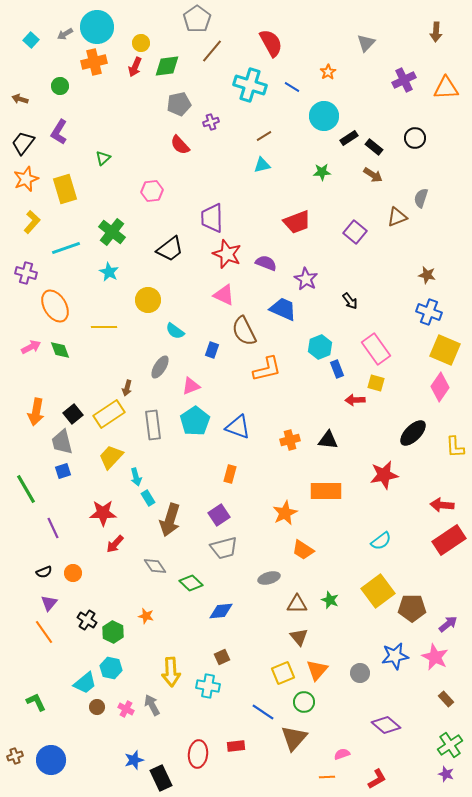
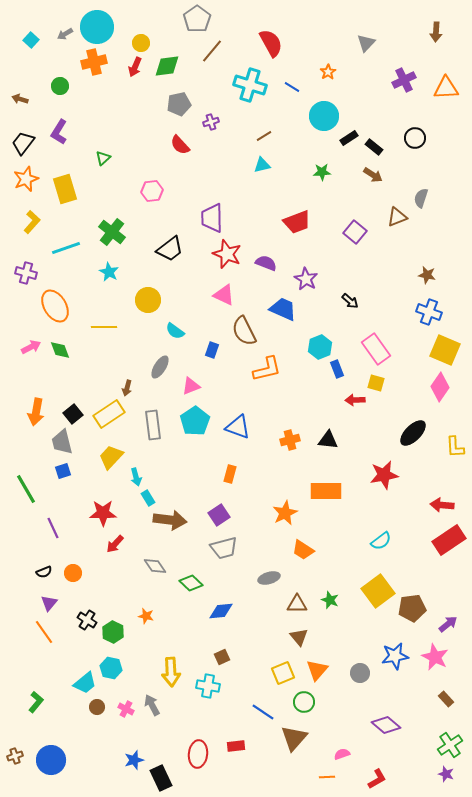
black arrow at (350, 301): rotated 12 degrees counterclockwise
brown arrow at (170, 520): rotated 100 degrees counterclockwise
brown pentagon at (412, 608): rotated 8 degrees counterclockwise
green L-shape at (36, 702): rotated 65 degrees clockwise
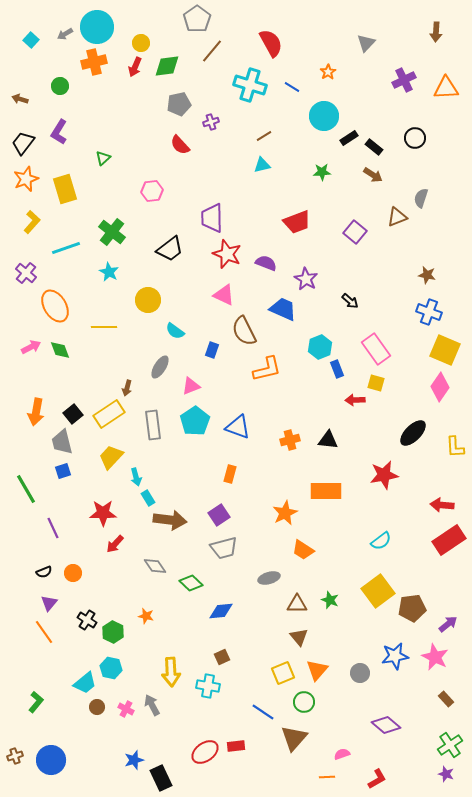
purple cross at (26, 273): rotated 25 degrees clockwise
red ellipse at (198, 754): moved 7 px right, 2 px up; rotated 48 degrees clockwise
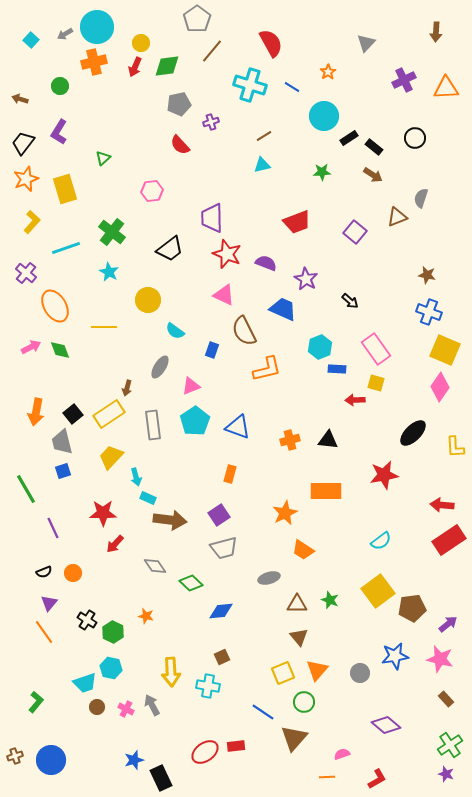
blue rectangle at (337, 369): rotated 66 degrees counterclockwise
cyan rectangle at (148, 498): rotated 35 degrees counterclockwise
pink star at (435, 657): moved 5 px right, 2 px down; rotated 12 degrees counterclockwise
cyan trapezoid at (85, 683): rotated 20 degrees clockwise
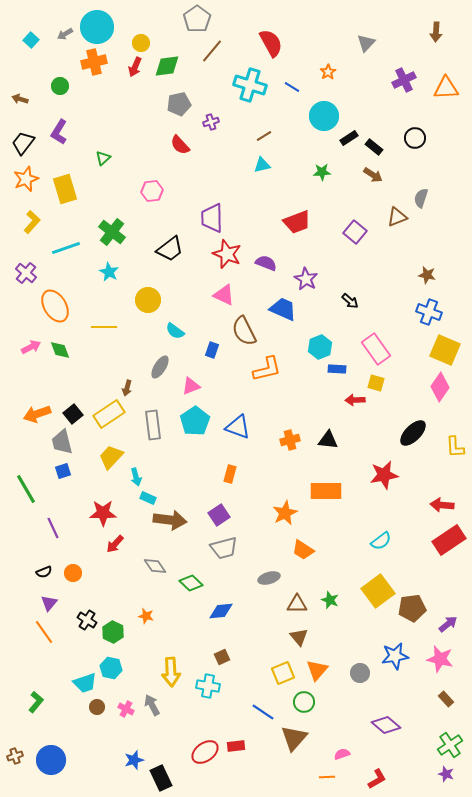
orange arrow at (36, 412): moved 1 px right, 2 px down; rotated 60 degrees clockwise
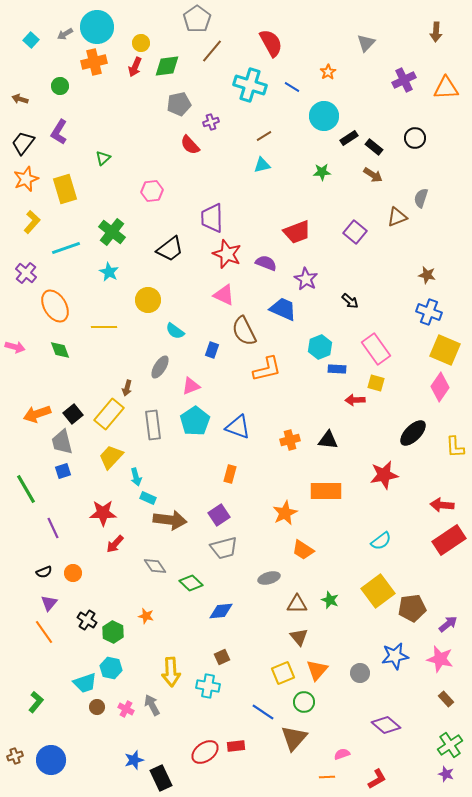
red semicircle at (180, 145): moved 10 px right
red trapezoid at (297, 222): moved 10 px down
pink arrow at (31, 347): moved 16 px left; rotated 42 degrees clockwise
yellow rectangle at (109, 414): rotated 16 degrees counterclockwise
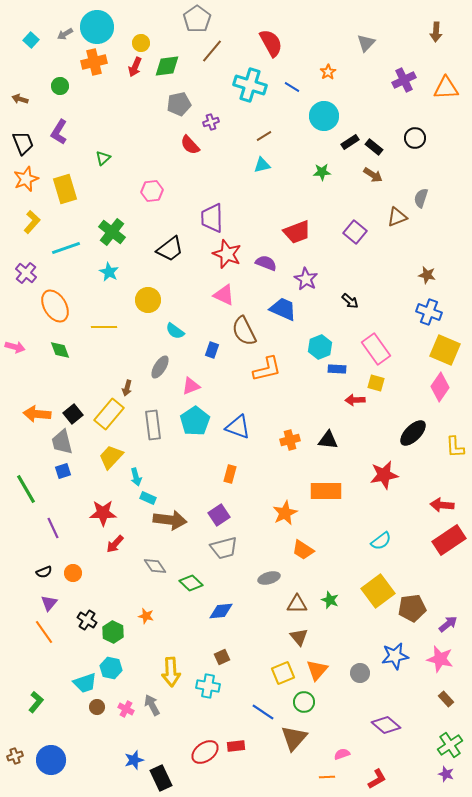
black rectangle at (349, 138): moved 1 px right, 4 px down
black trapezoid at (23, 143): rotated 120 degrees clockwise
orange arrow at (37, 414): rotated 24 degrees clockwise
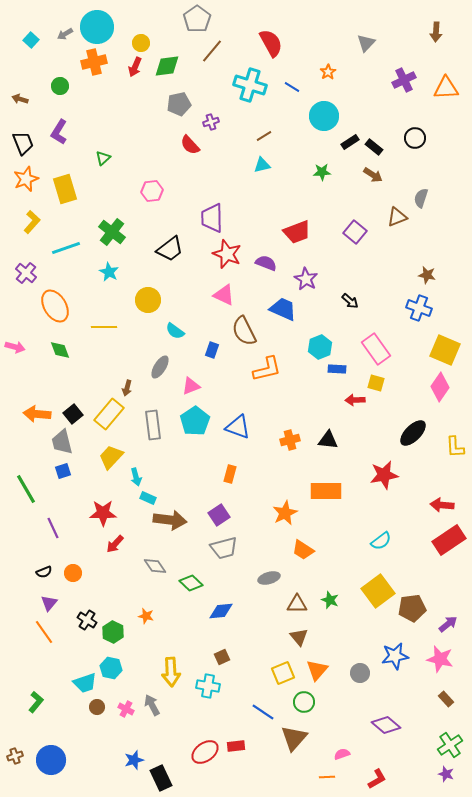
blue cross at (429, 312): moved 10 px left, 4 px up
